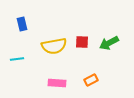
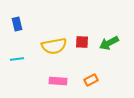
blue rectangle: moved 5 px left
pink rectangle: moved 1 px right, 2 px up
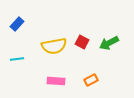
blue rectangle: rotated 56 degrees clockwise
red square: rotated 24 degrees clockwise
pink rectangle: moved 2 px left
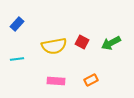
green arrow: moved 2 px right
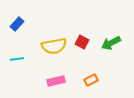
pink rectangle: rotated 18 degrees counterclockwise
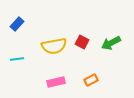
pink rectangle: moved 1 px down
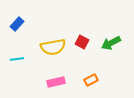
yellow semicircle: moved 1 px left, 1 px down
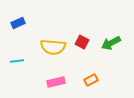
blue rectangle: moved 1 px right, 1 px up; rotated 24 degrees clockwise
yellow semicircle: rotated 15 degrees clockwise
cyan line: moved 2 px down
